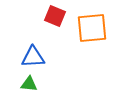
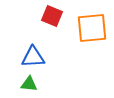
red square: moved 3 px left
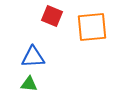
orange square: moved 1 px up
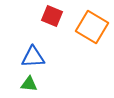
orange square: rotated 36 degrees clockwise
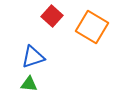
red square: rotated 20 degrees clockwise
blue triangle: rotated 15 degrees counterclockwise
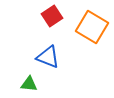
red square: rotated 15 degrees clockwise
blue triangle: moved 15 px right; rotated 40 degrees clockwise
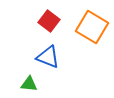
red square: moved 3 px left, 5 px down; rotated 20 degrees counterclockwise
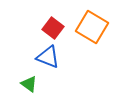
red square: moved 4 px right, 7 px down
green triangle: rotated 30 degrees clockwise
